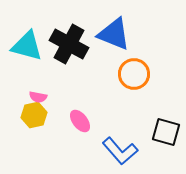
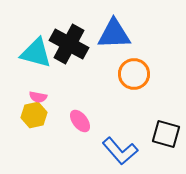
blue triangle: rotated 24 degrees counterclockwise
cyan triangle: moved 9 px right, 7 px down
black square: moved 2 px down
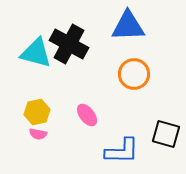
blue triangle: moved 14 px right, 8 px up
pink semicircle: moved 37 px down
yellow hexagon: moved 3 px right, 3 px up
pink ellipse: moved 7 px right, 6 px up
blue L-shape: moved 2 px right; rotated 48 degrees counterclockwise
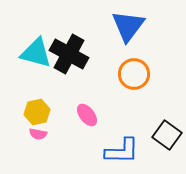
blue triangle: rotated 51 degrees counterclockwise
black cross: moved 10 px down
black square: moved 1 px right, 1 px down; rotated 20 degrees clockwise
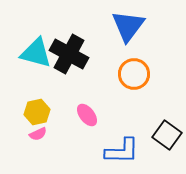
pink semicircle: rotated 36 degrees counterclockwise
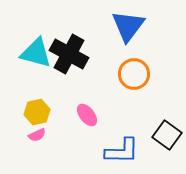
pink semicircle: moved 1 px left, 1 px down
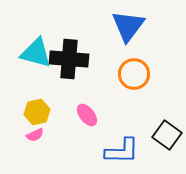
black cross: moved 5 px down; rotated 24 degrees counterclockwise
pink semicircle: moved 2 px left
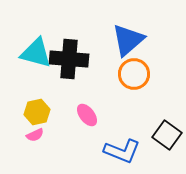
blue triangle: moved 14 px down; rotated 12 degrees clockwise
blue L-shape: rotated 21 degrees clockwise
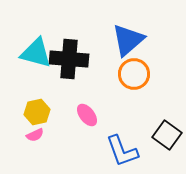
blue L-shape: rotated 48 degrees clockwise
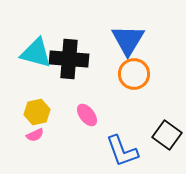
blue triangle: rotated 18 degrees counterclockwise
